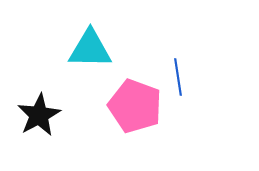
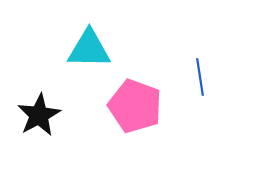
cyan triangle: moved 1 px left
blue line: moved 22 px right
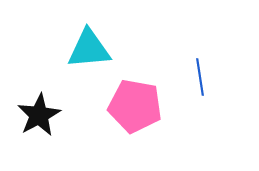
cyan triangle: rotated 6 degrees counterclockwise
pink pentagon: rotated 10 degrees counterclockwise
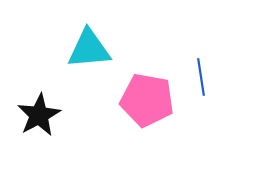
blue line: moved 1 px right
pink pentagon: moved 12 px right, 6 px up
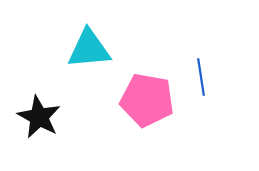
black star: moved 2 px down; rotated 15 degrees counterclockwise
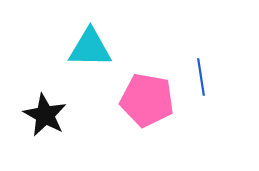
cyan triangle: moved 1 px right, 1 px up; rotated 6 degrees clockwise
black star: moved 6 px right, 2 px up
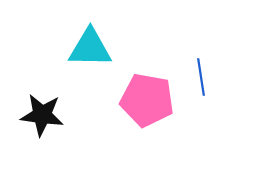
black star: moved 3 px left; rotated 21 degrees counterclockwise
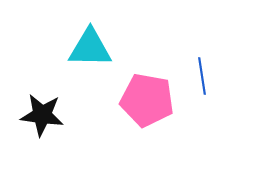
blue line: moved 1 px right, 1 px up
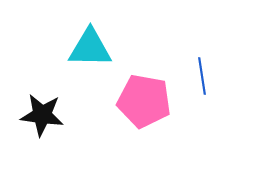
pink pentagon: moved 3 px left, 1 px down
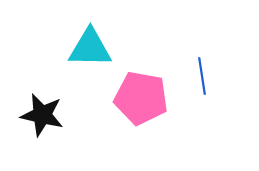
pink pentagon: moved 3 px left, 3 px up
black star: rotated 6 degrees clockwise
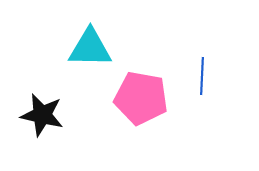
blue line: rotated 12 degrees clockwise
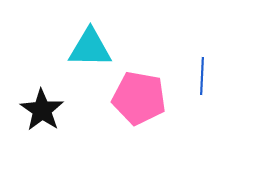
pink pentagon: moved 2 px left
black star: moved 5 px up; rotated 21 degrees clockwise
